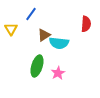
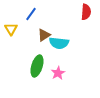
red semicircle: moved 12 px up
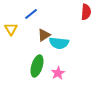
blue line: rotated 16 degrees clockwise
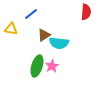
yellow triangle: rotated 48 degrees counterclockwise
pink star: moved 6 px left, 7 px up
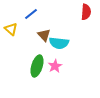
yellow triangle: rotated 32 degrees clockwise
brown triangle: rotated 40 degrees counterclockwise
pink star: moved 3 px right
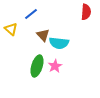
brown triangle: moved 1 px left
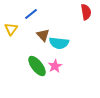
red semicircle: rotated 14 degrees counterclockwise
yellow triangle: rotated 24 degrees clockwise
green ellipse: rotated 55 degrees counterclockwise
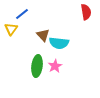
blue line: moved 9 px left
green ellipse: rotated 45 degrees clockwise
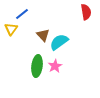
cyan semicircle: moved 1 px up; rotated 138 degrees clockwise
